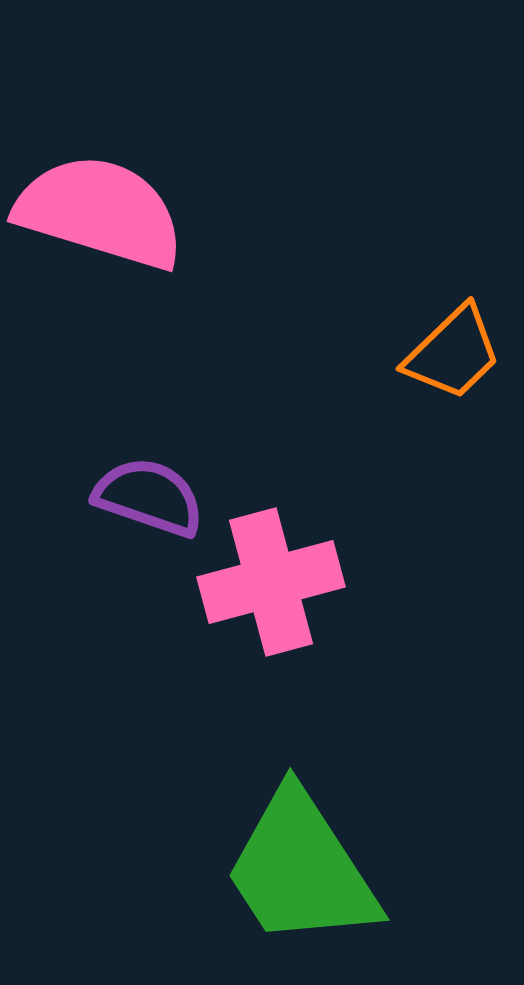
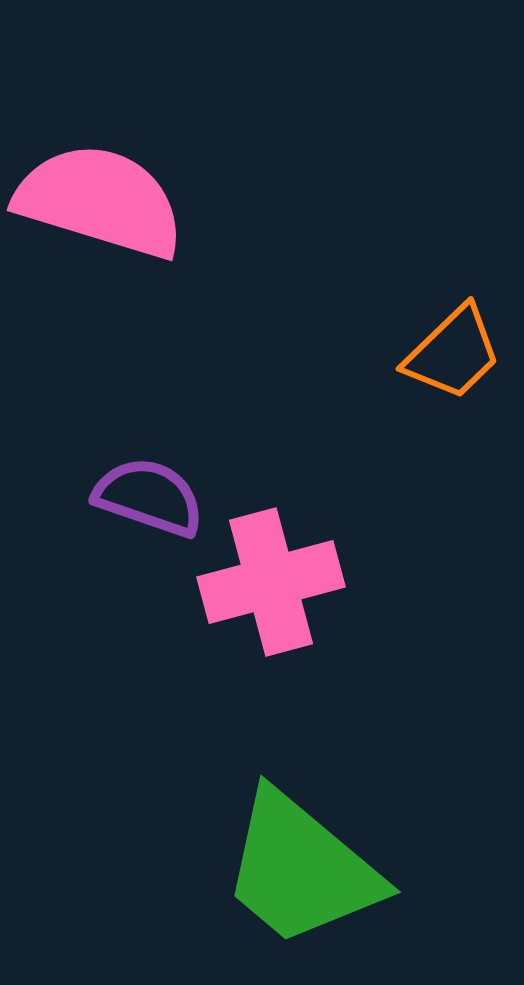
pink semicircle: moved 11 px up
green trapezoid: rotated 17 degrees counterclockwise
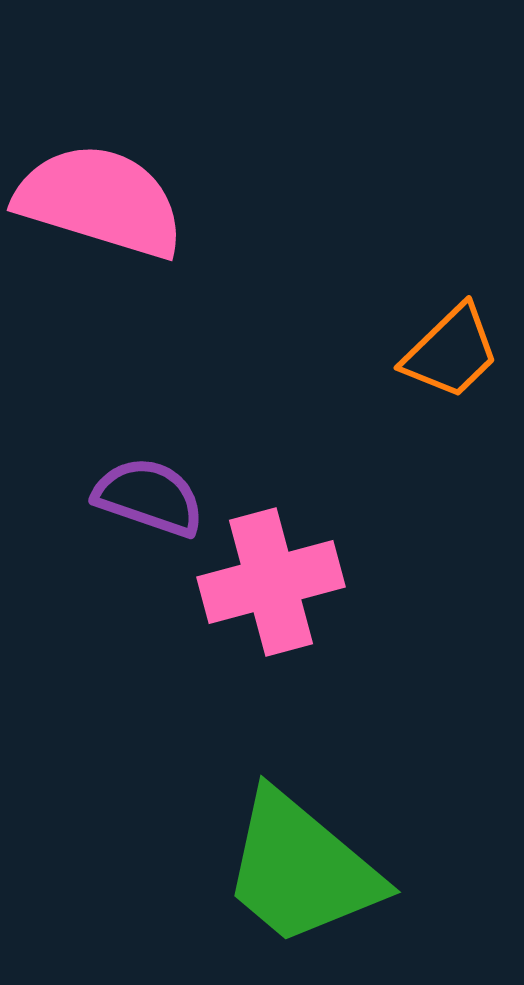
orange trapezoid: moved 2 px left, 1 px up
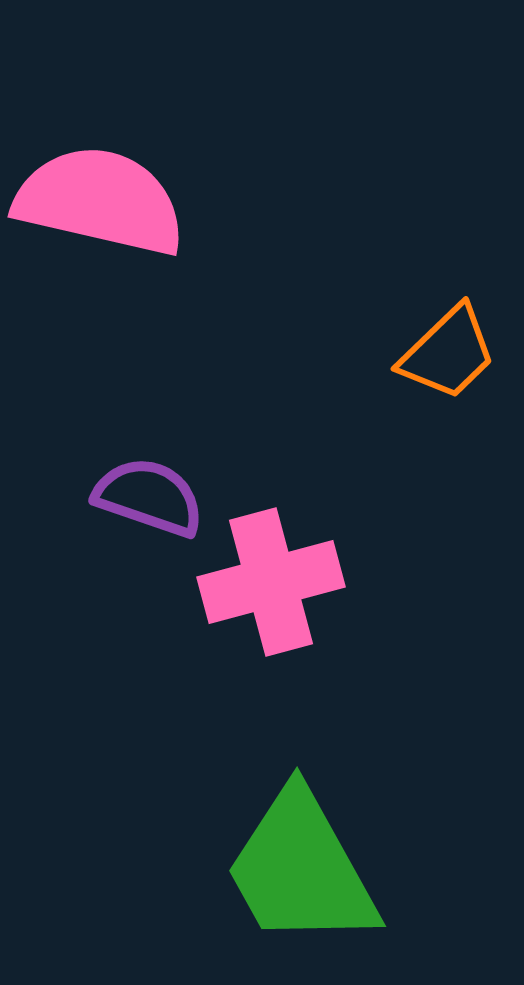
pink semicircle: rotated 4 degrees counterclockwise
orange trapezoid: moved 3 px left, 1 px down
green trapezoid: rotated 21 degrees clockwise
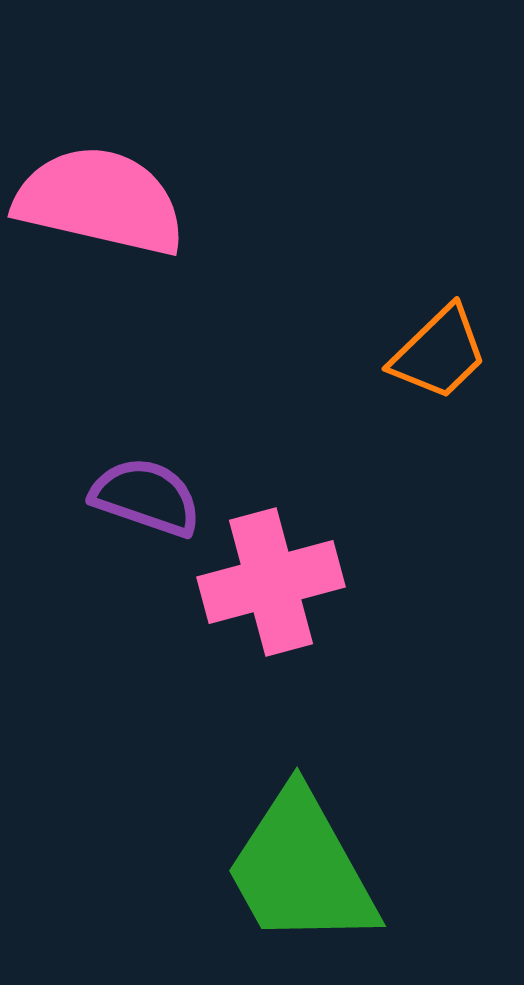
orange trapezoid: moved 9 px left
purple semicircle: moved 3 px left
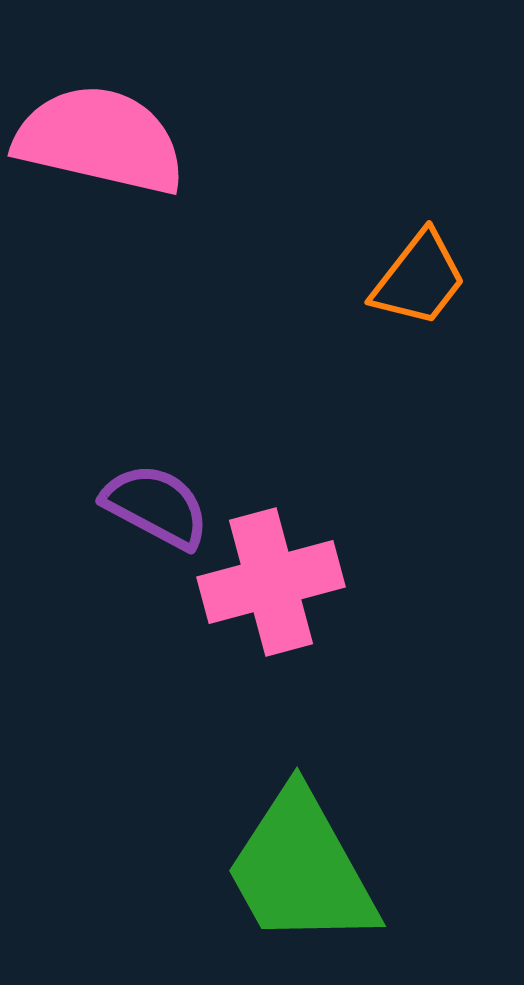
pink semicircle: moved 61 px up
orange trapezoid: moved 20 px left, 74 px up; rotated 8 degrees counterclockwise
purple semicircle: moved 10 px right, 9 px down; rotated 9 degrees clockwise
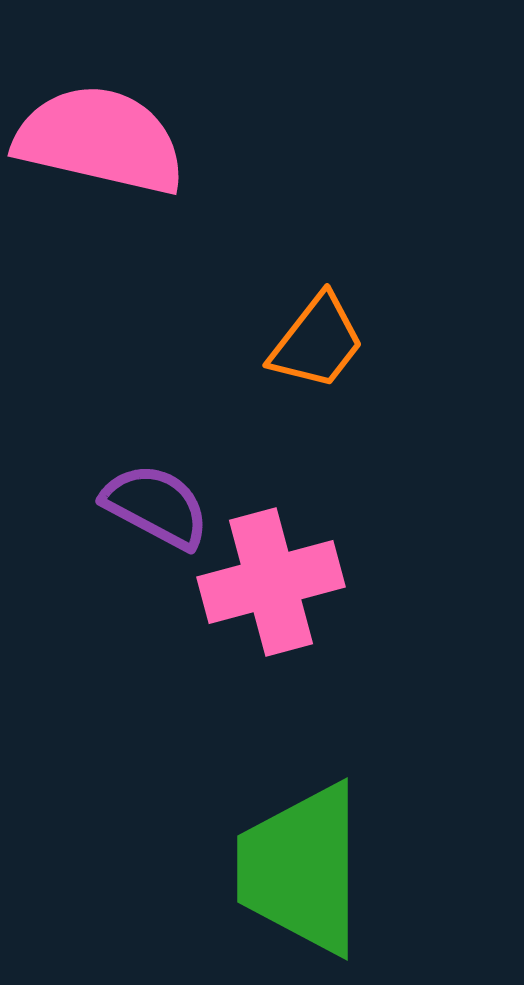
orange trapezoid: moved 102 px left, 63 px down
green trapezoid: rotated 29 degrees clockwise
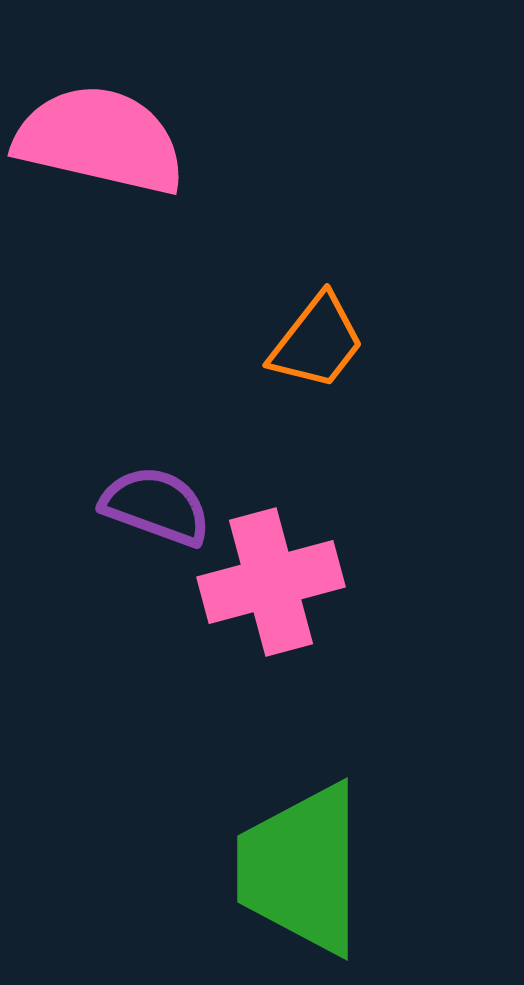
purple semicircle: rotated 8 degrees counterclockwise
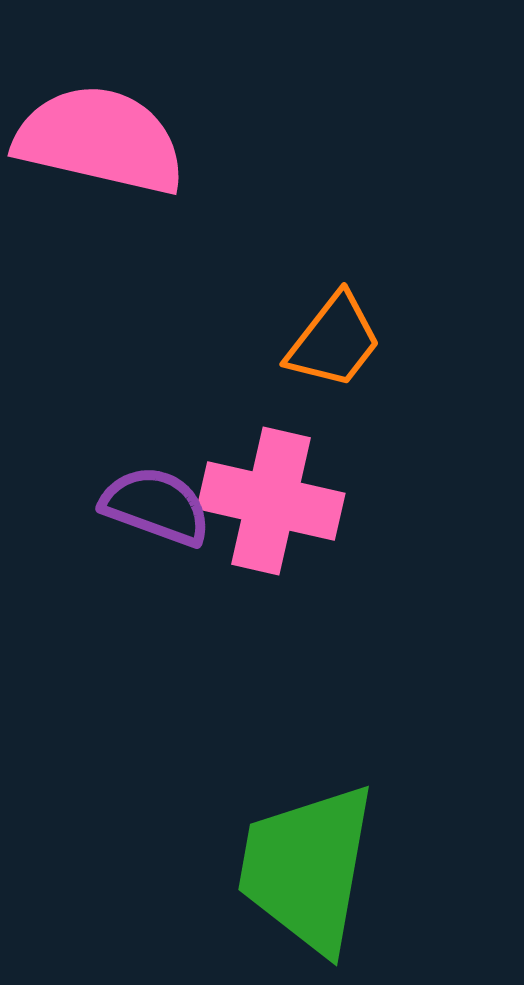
orange trapezoid: moved 17 px right, 1 px up
pink cross: moved 81 px up; rotated 28 degrees clockwise
green trapezoid: moved 6 px right, 1 px up; rotated 10 degrees clockwise
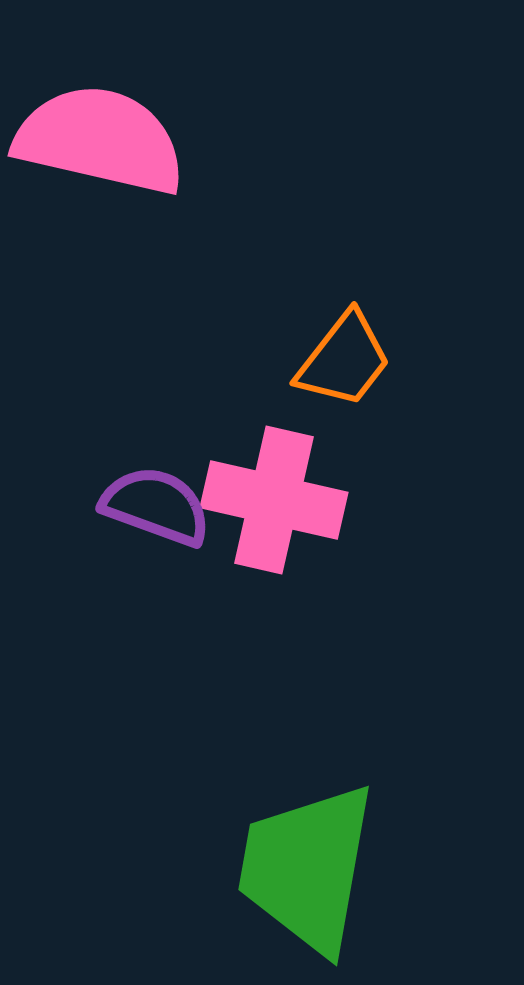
orange trapezoid: moved 10 px right, 19 px down
pink cross: moved 3 px right, 1 px up
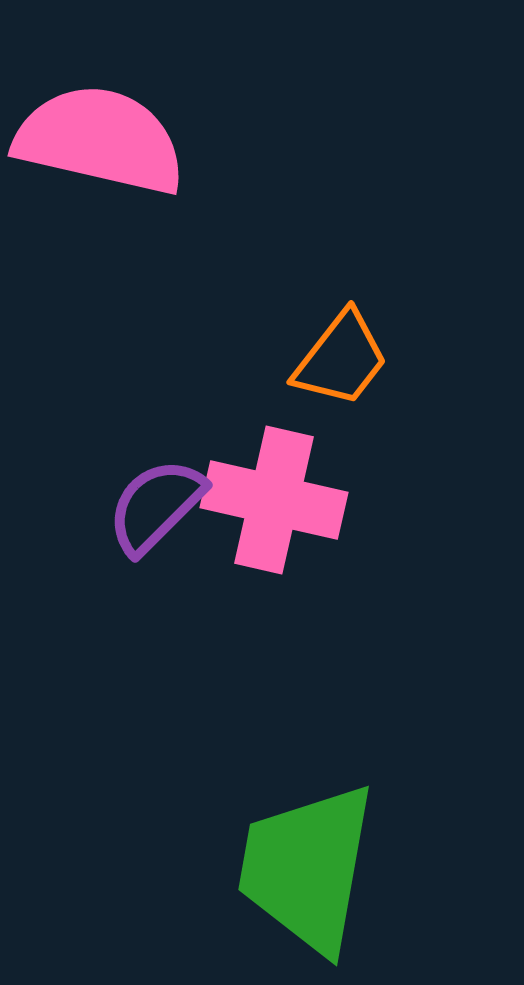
orange trapezoid: moved 3 px left, 1 px up
purple semicircle: rotated 65 degrees counterclockwise
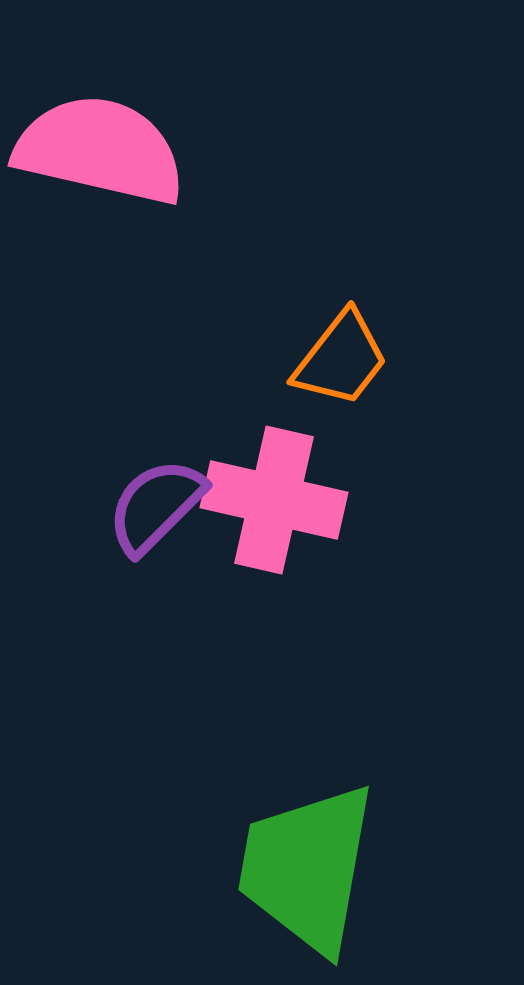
pink semicircle: moved 10 px down
